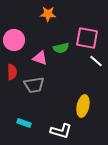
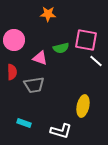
pink square: moved 1 px left, 2 px down
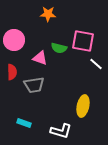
pink square: moved 3 px left, 1 px down
green semicircle: moved 2 px left; rotated 28 degrees clockwise
white line: moved 3 px down
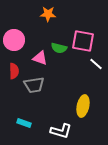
red semicircle: moved 2 px right, 1 px up
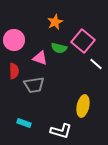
orange star: moved 7 px right, 8 px down; rotated 28 degrees counterclockwise
pink square: rotated 30 degrees clockwise
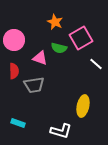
orange star: rotated 21 degrees counterclockwise
pink square: moved 2 px left, 3 px up; rotated 20 degrees clockwise
cyan rectangle: moved 6 px left
